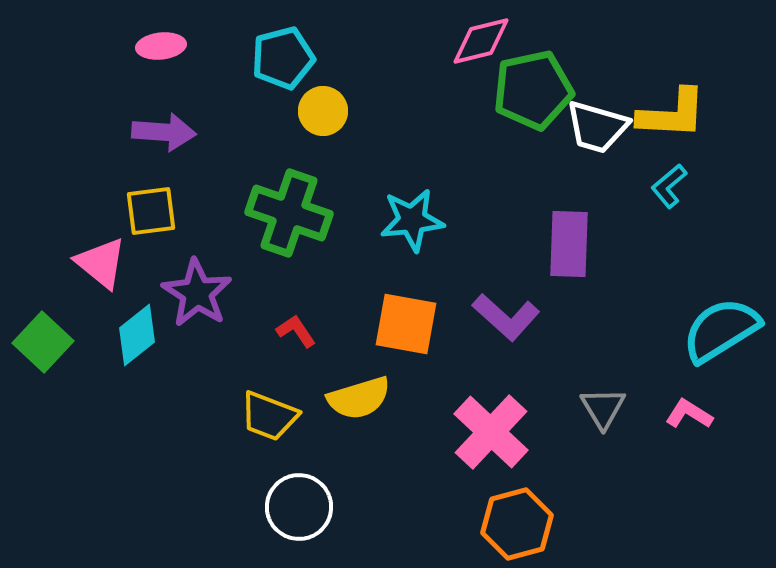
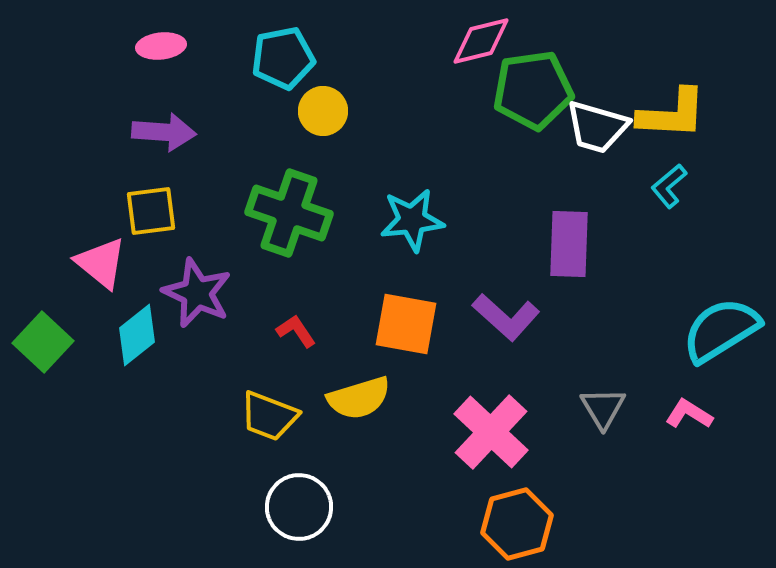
cyan pentagon: rotated 4 degrees clockwise
green pentagon: rotated 4 degrees clockwise
purple star: rotated 8 degrees counterclockwise
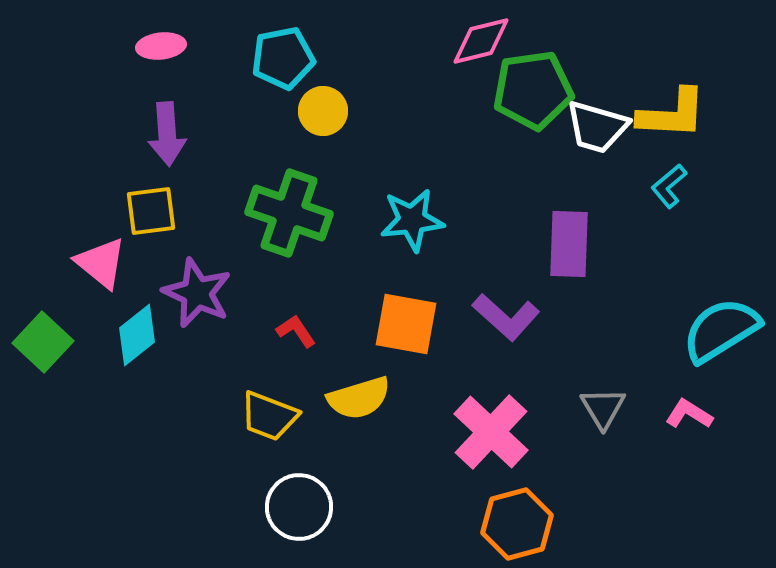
purple arrow: moved 3 px right, 2 px down; rotated 82 degrees clockwise
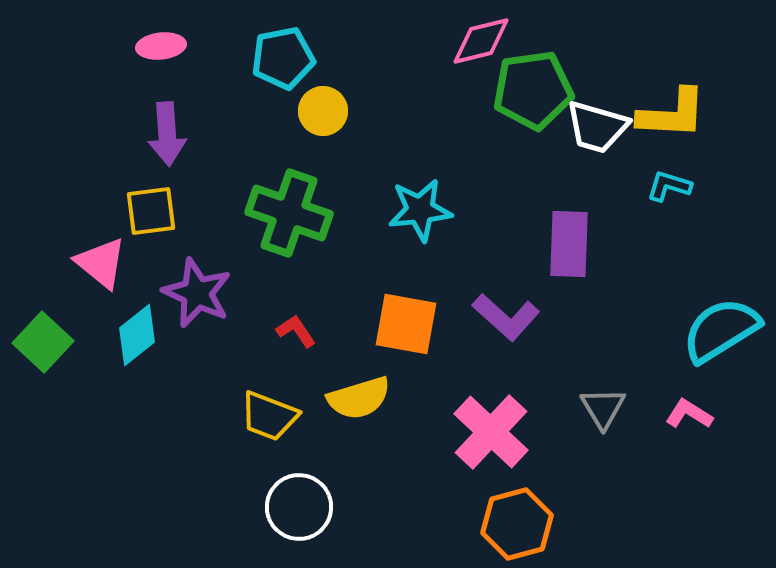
cyan L-shape: rotated 57 degrees clockwise
cyan star: moved 8 px right, 10 px up
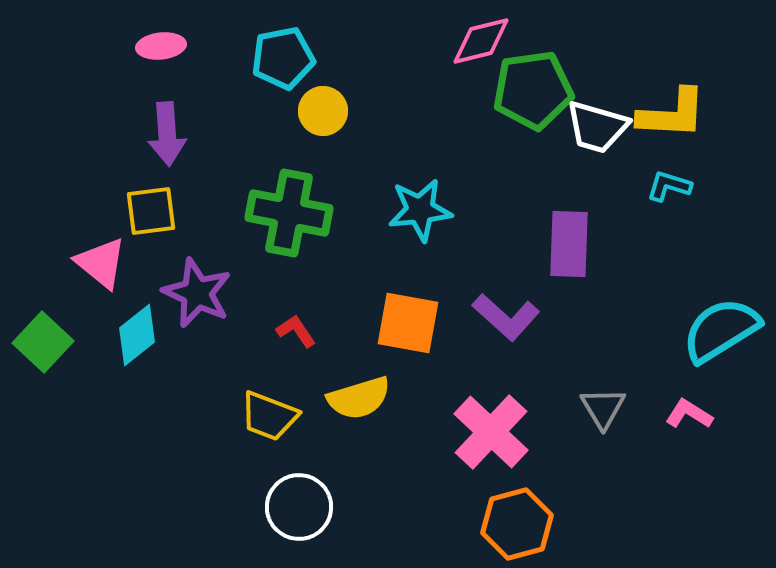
green cross: rotated 8 degrees counterclockwise
orange square: moved 2 px right, 1 px up
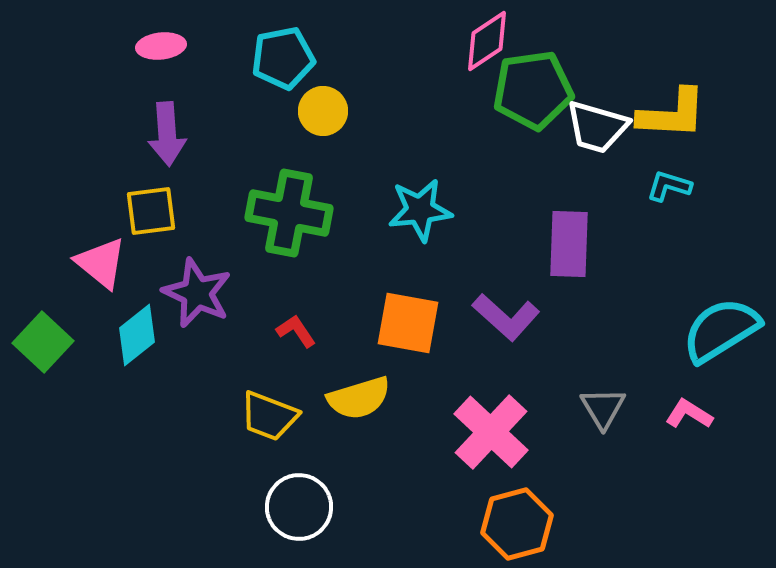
pink diamond: moved 6 px right; rotated 20 degrees counterclockwise
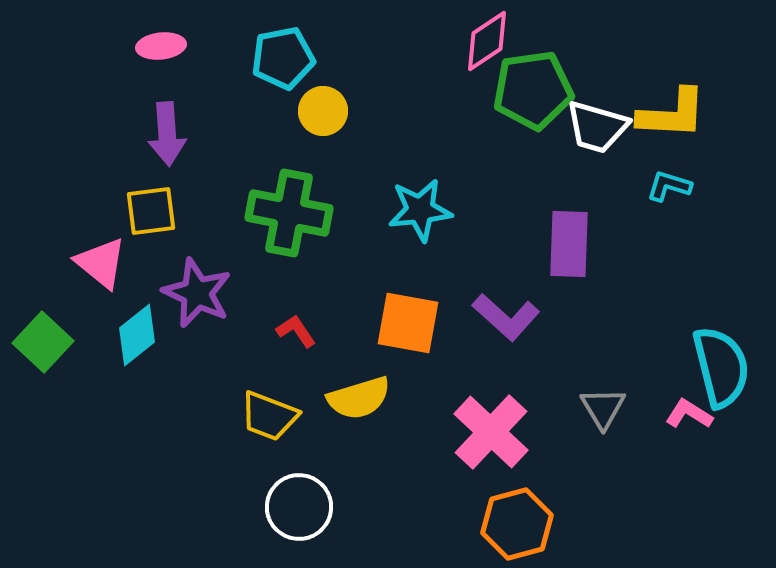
cyan semicircle: moved 37 px down; rotated 108 degrees clockwise
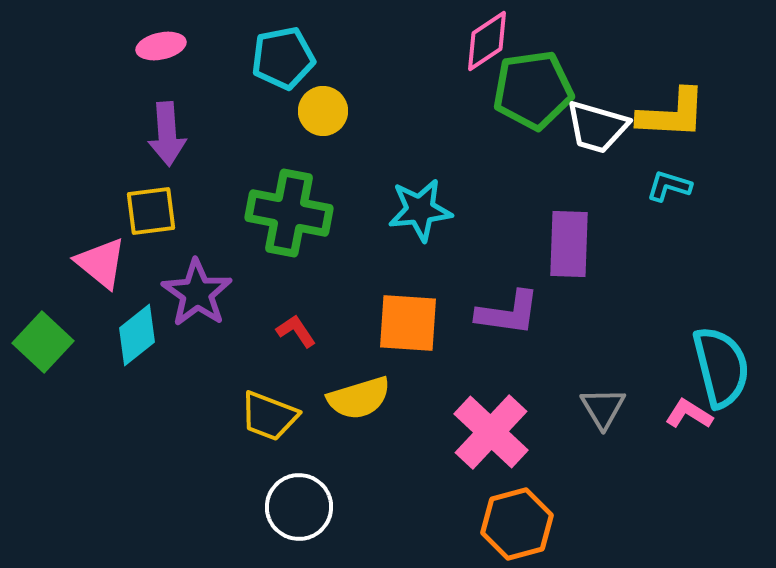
pink ellipse: rotated 6 degrees counterclockwise
purple star: rotated 10 degrees clockwise
purple L-shape: moved 2 px right, 4 px up; rotated 34 degrees counterclockwise
orange square: rotated 6 degrees counterclockwise
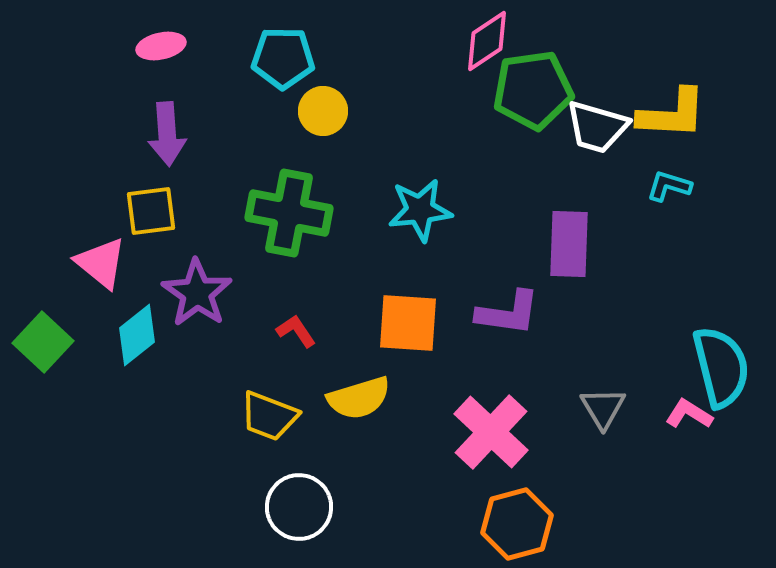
cyan pentagon: rotated 12 degrees clockwise
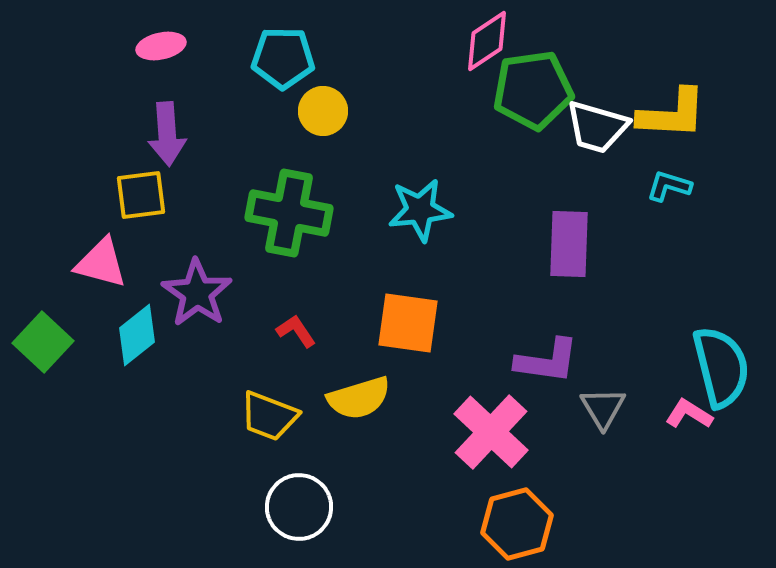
yellow square: moved 10 px left, 16 px up
pink triangle: rotated 24 degrees counterclockwise
purple L-shape: moved 39 px right, 48 px down
orange square: rotated 4 degrees clockwise
